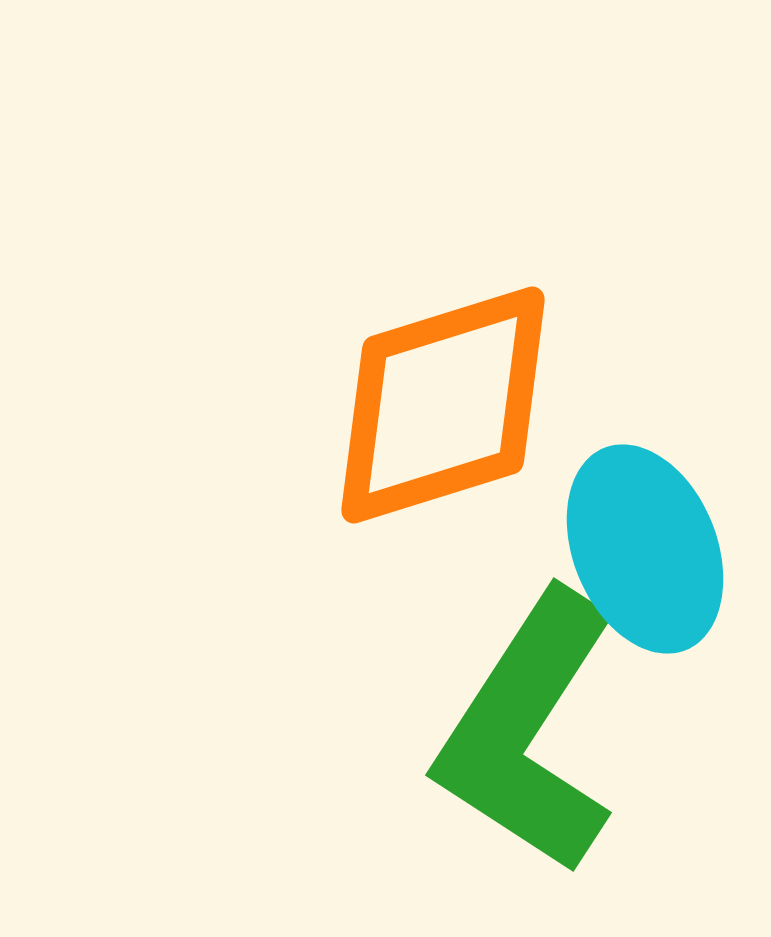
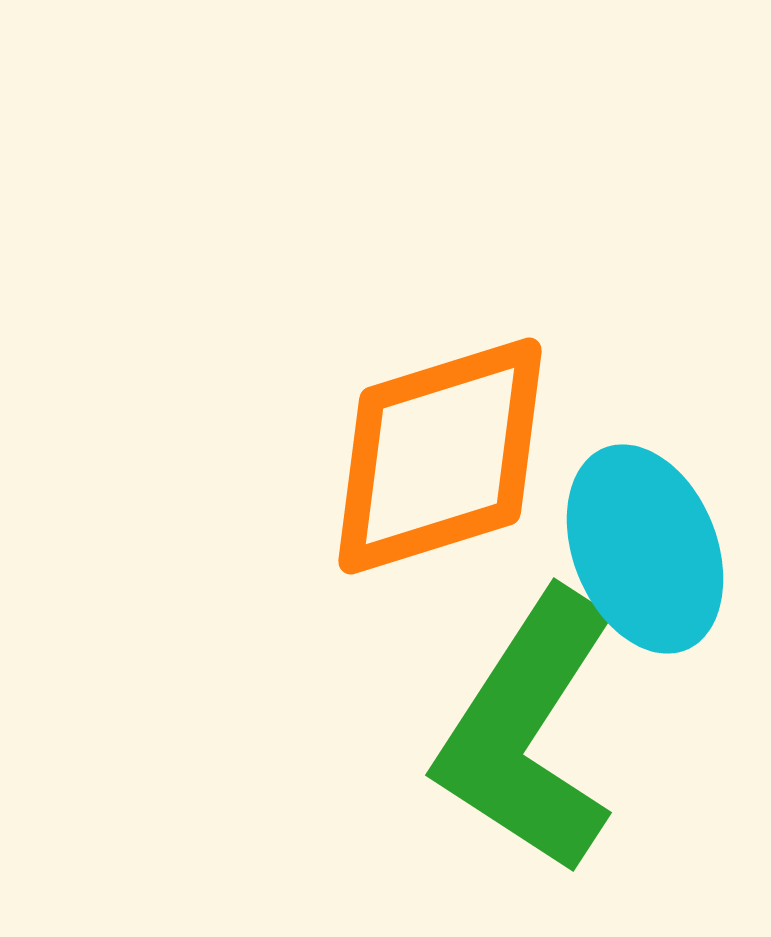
orange diamond: moved 3 px left, 51 px down
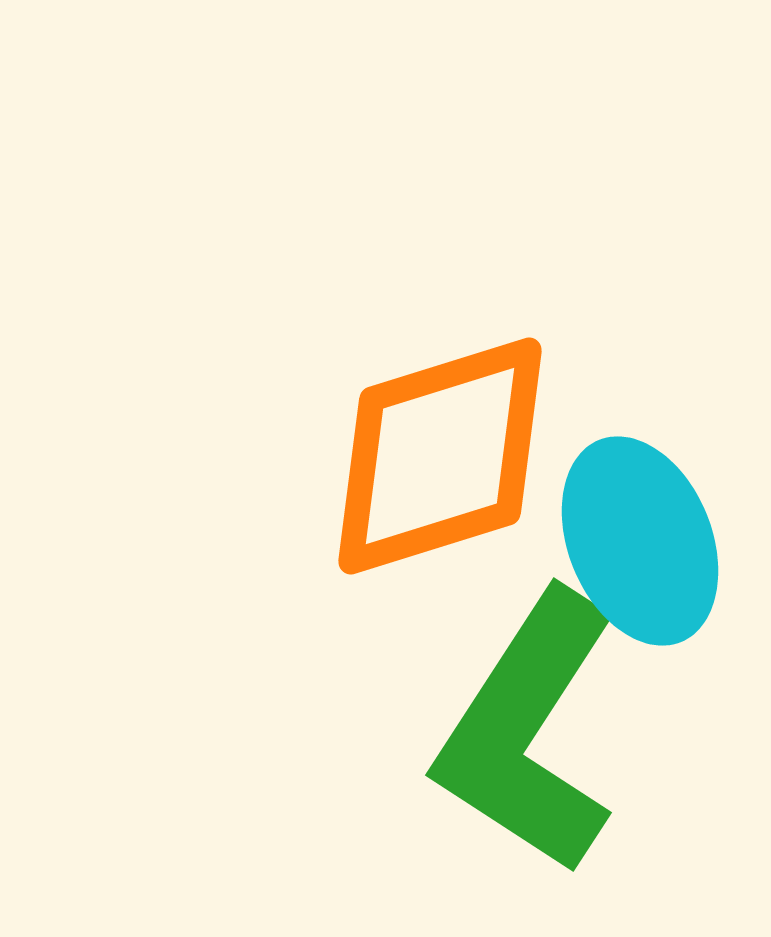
cyan ellipse: moved 5 px left, 8 px up
